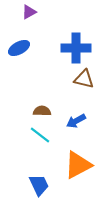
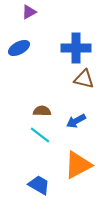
blue trapezoid: rotated 35 degrees counterclockwise
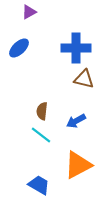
blue ellipse: rotated 15 degrees counterclockwise
brown semicircle: rotated 84 degrees counterclockwise
cyan line: moved 1 px right
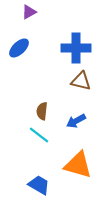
brown triangle: moved 3 px left, 2 px down
cyan line: moved 2 px left
orange triangle: rotated 44 degrees clockwise
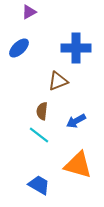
brown triangle: moved 23 px left; rotated 35 degrees counterclockwise
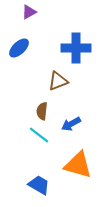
blue arrow: moved 5 px left, 3 px down
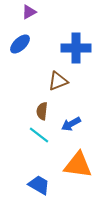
blue ellipse: moved 1 px right, 4 px up
orange triangle: rotated 8 degrees counterclockwise
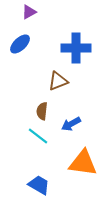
cyan line: moved 1 px left, 1 px down
orange triangle: moved 5 px right, 2 px up
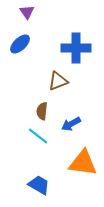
purple triangle: moved 2 px left; rotated 35 degrees counterclockwise
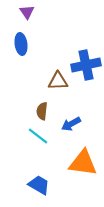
blue ellipse: moved 1 px right; rotated 55 degrees counterclockwise
blue cross: moved 10 px right, 17 px down; rotated 12 degrees counterclockwise
brown triangle: rotated 20 degrees clockwise
